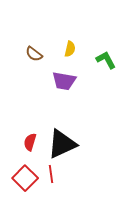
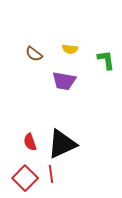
yellow semicircle: rotated 84 degrees clockwise
green L-shape: rotated 20 degrees clockwise
red semicircle: rotated 36 degrees counterclockwise
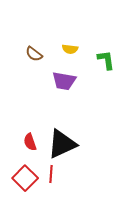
red line: rotated 12 degrees clockwise
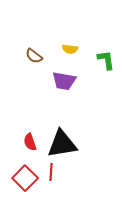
brown semicircle: moved 2 px down
black triangle: rotated 16 degrees clockwise
red line: moved 2 px up
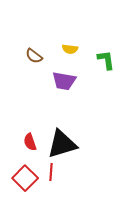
black triangle: rotated 8 degrees counterclockwise
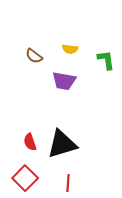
red line: moved 17 px right, 11 px down
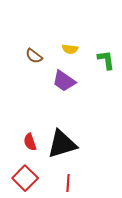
purple trapezoid: rotated 25 degrees clockwise
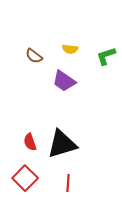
green L-shape: moved 4 px up; rotated 100 degrees counterclockwise
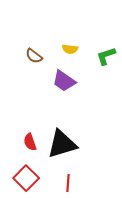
red square: moved 1 px right
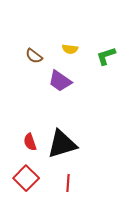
purple trapezoid: moved 4 px left
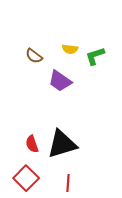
green L-shape: moved 11 px left
red semicircle: moved 2 px right, 2 px down
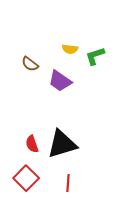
brown semicircle: moved 4 px left, 8 px down
